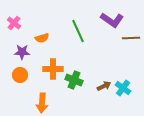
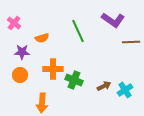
purple L-shape: moved 1 px right
brown line: moved 4 px down
cyan cross: moved 2 px right, 2 px down; rotated 21 degrees clockwise
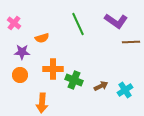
purple L-shape: moved 3 px right, 1 px down
green line: moved 7 px up
brown arrow: moved 3 px left
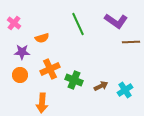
orange cross: moved 3 px left; rotated 24 degrees counterclockwise
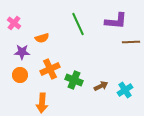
purple L-shape: rotated 30 degrees counterclockwise
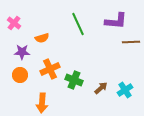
brown arrow: moved 2 px down; rotated 16 degrees counterclockwise
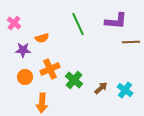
purple star: moved 1 px right, 2 px up
orange circle: moved 5 px right, 2 px down
green cross: rotated 18 degrees clockwise
cyan cross: rotated 21 degrees counterclockwise
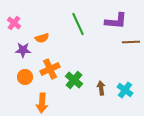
brown arrow: rotated 56 degrees counterclockwise
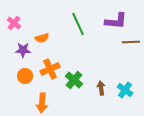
orange circle: moved 1 px up
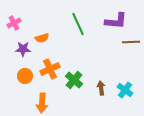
pink cross: rotated 24 degrees clockwise
purple star: moved 1 px up
